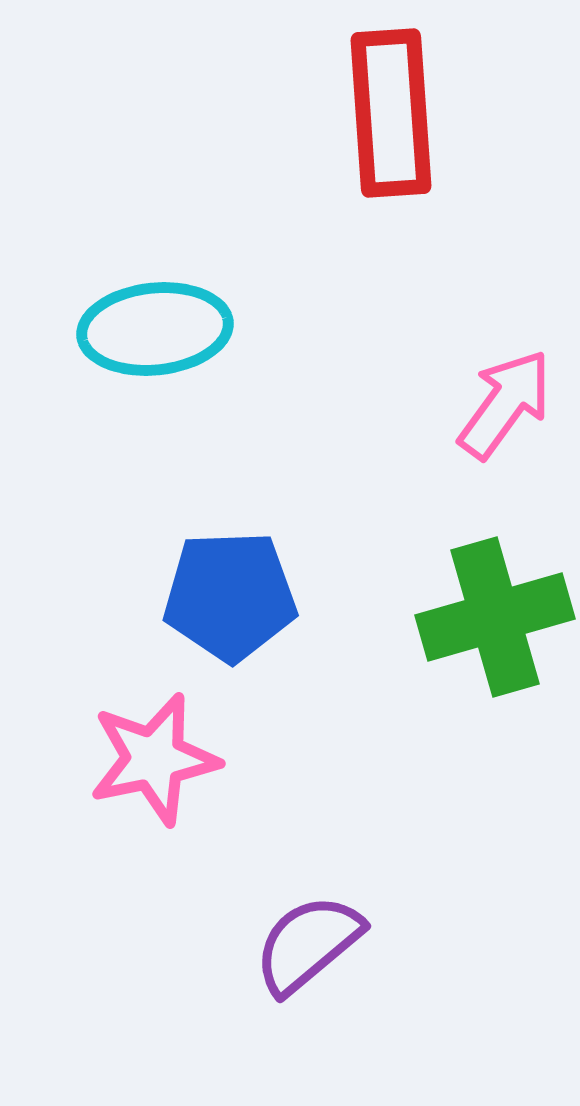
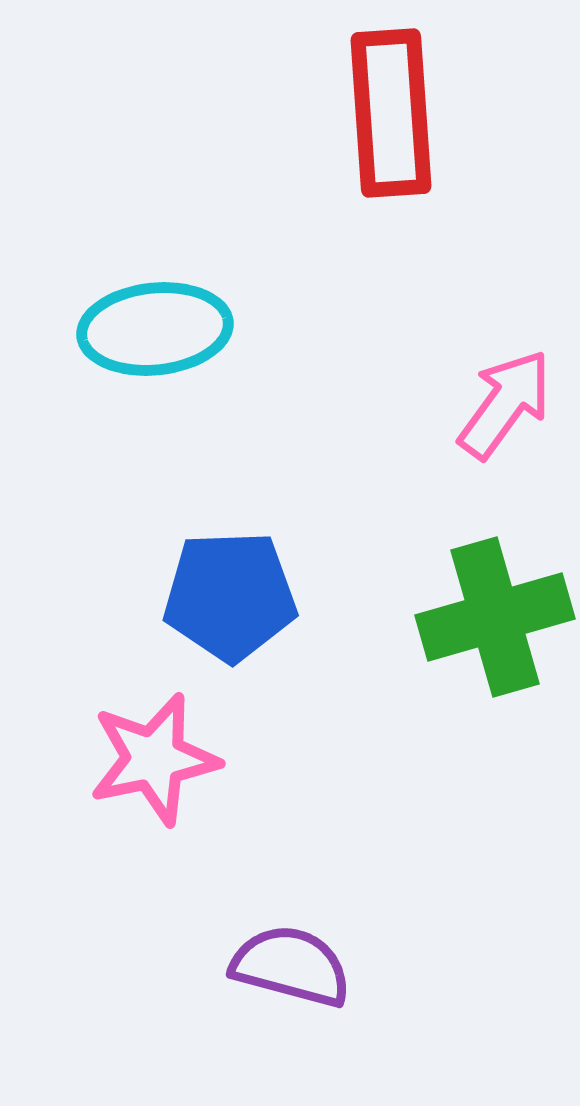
purple semicircle: moved 17 px left, 22 px down; rotated 55 degrees clockwise
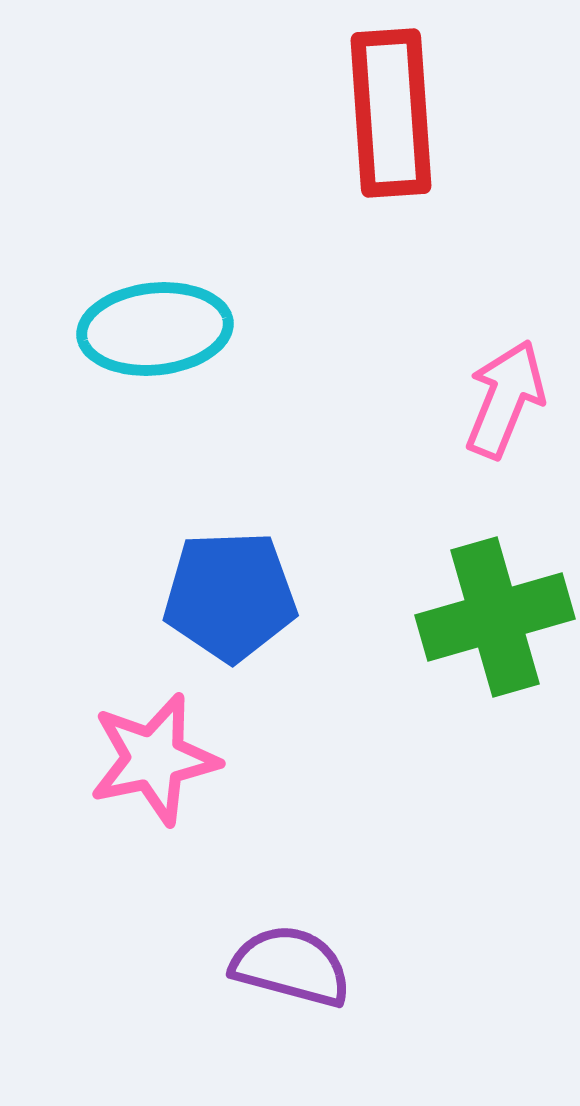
pink arrow: moved 5 px up; rotated 14 degrees counterclockwise
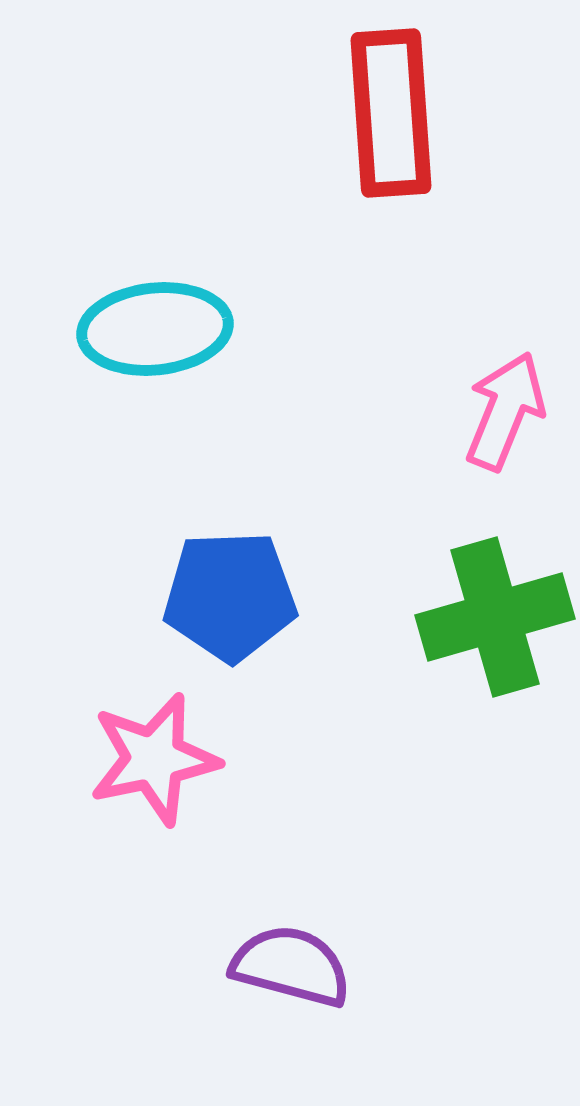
pink arrow: moved 12 px down
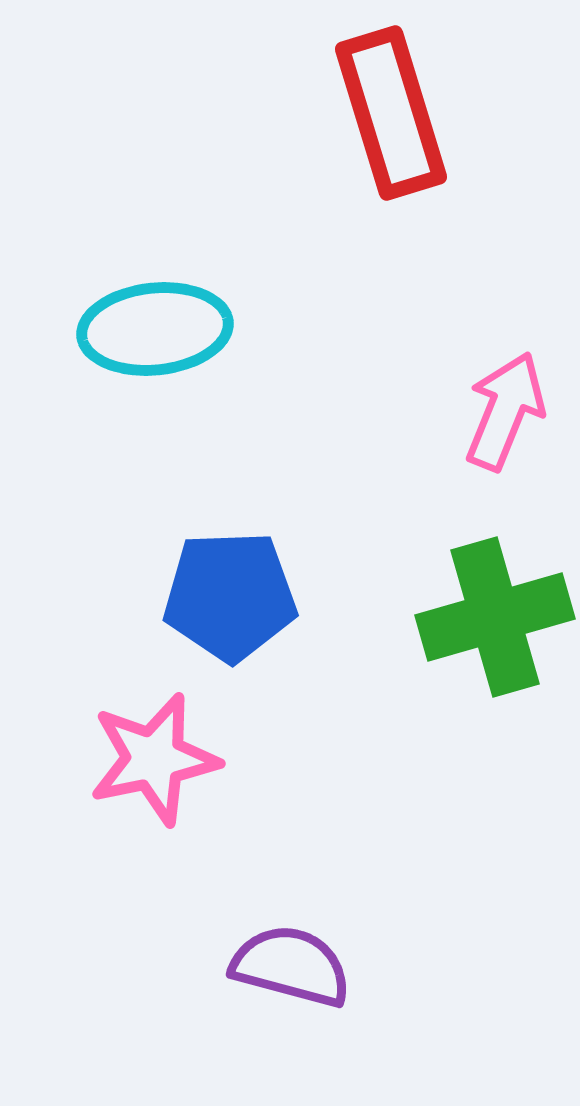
red rectangle: rotated 13 degrees counterclockwise
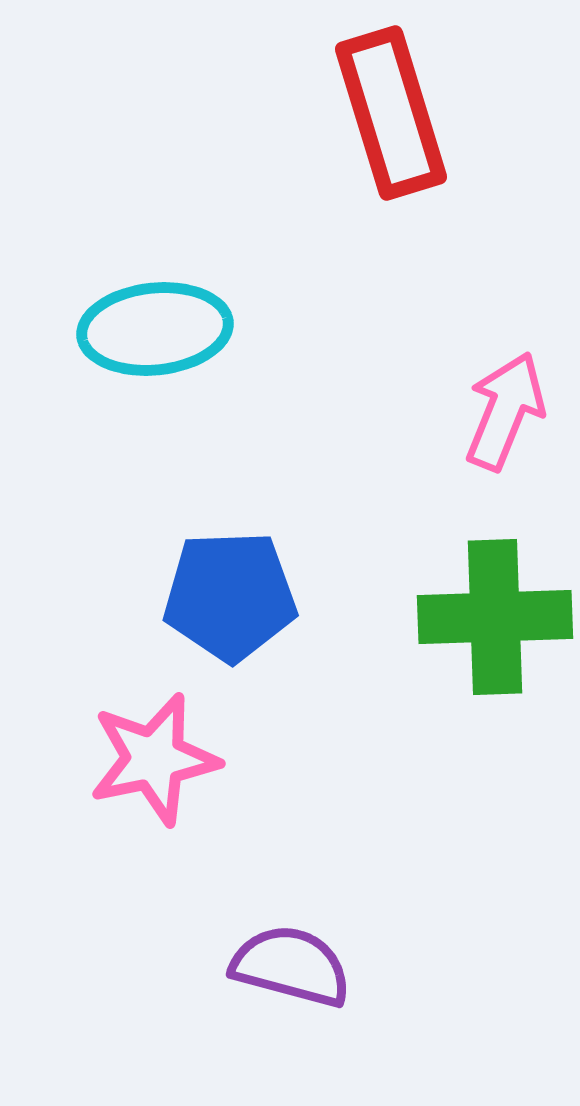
green cross: rotated 14 degrees clockwise
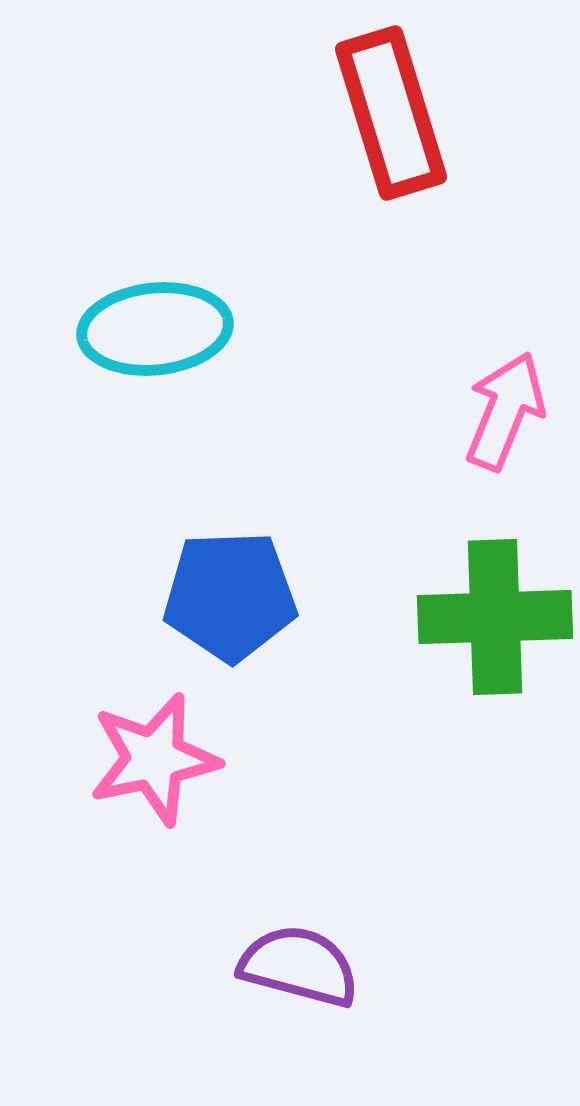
purple semicircle: moved 8 px right
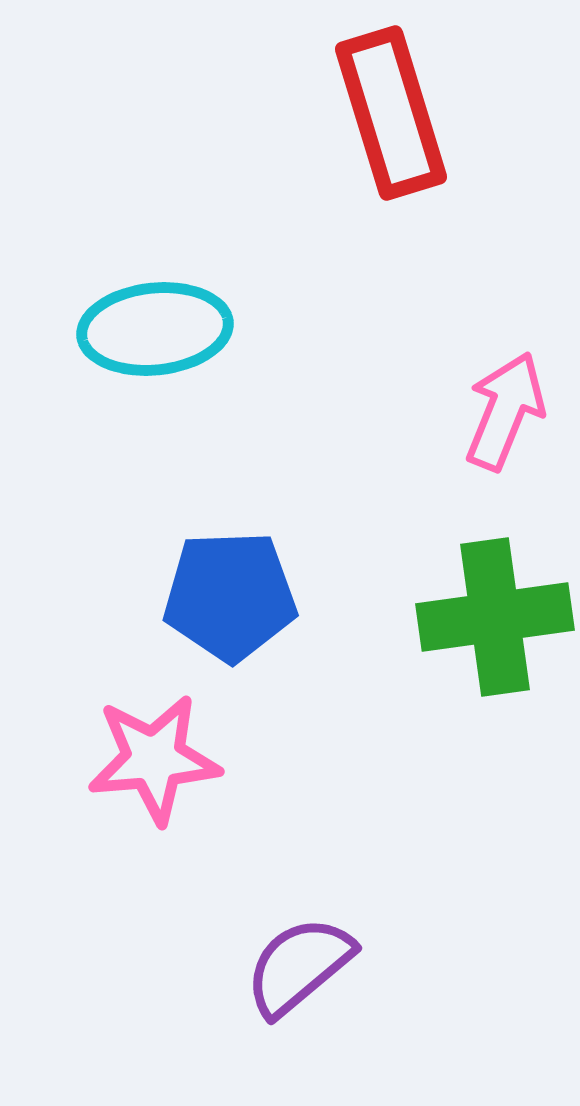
green cross: rotated 6 degrees counterclockwise
pink star: rotated 7 degrees clockwise
purple semicircle: rotated 55 degrees counterclockwise
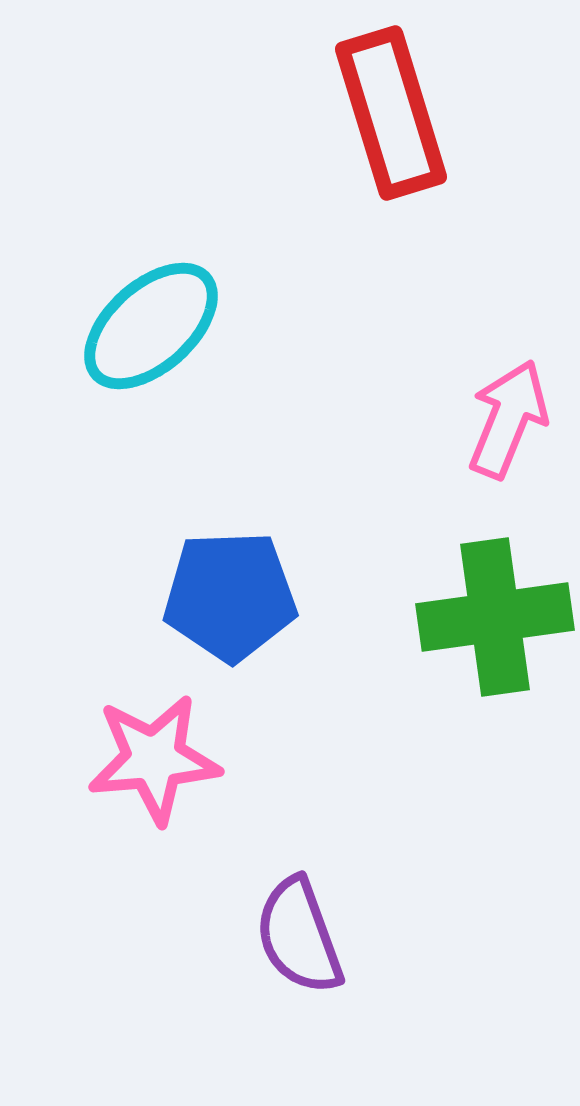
cyan ellipse: moved 4 px left, 3 px up; rotated 36 degrees counterclockwise
pink arrow: moved 3 px right, 8 px down
purple semicircle: moved 30 px up; rotated 70 degrees counterclockwise
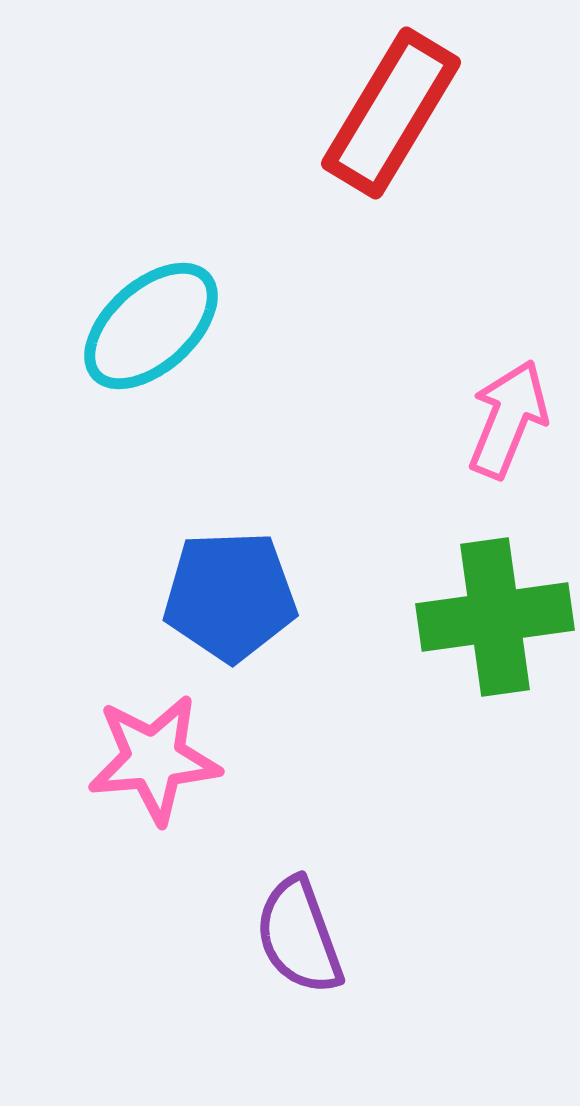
red rectangle: rotated 48 degrees clockwise
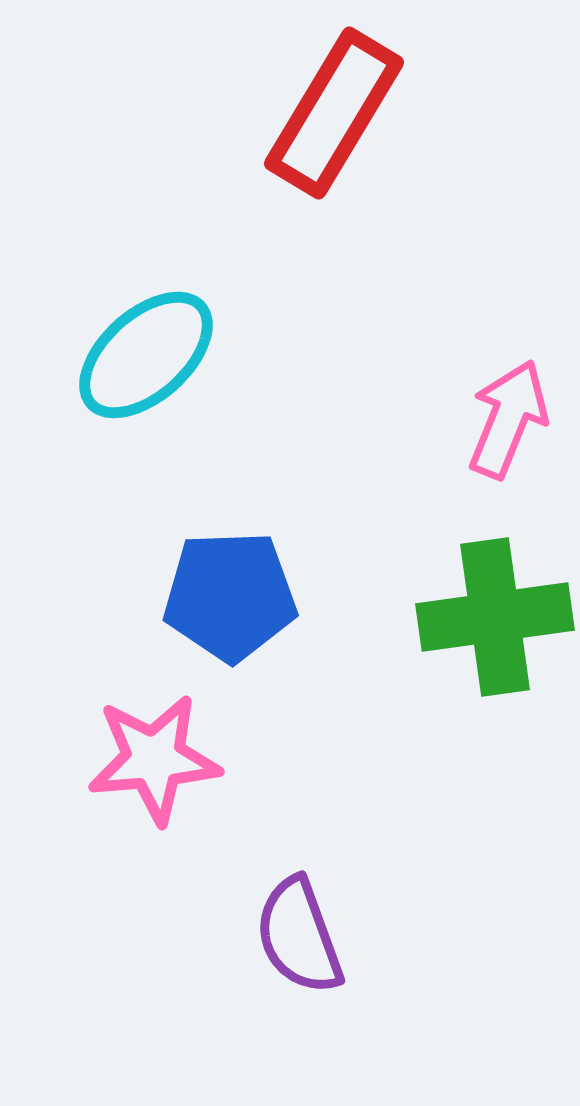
red rectangle: moved 57 px left
cyan ellipse: moved 5 px left, 29 px down
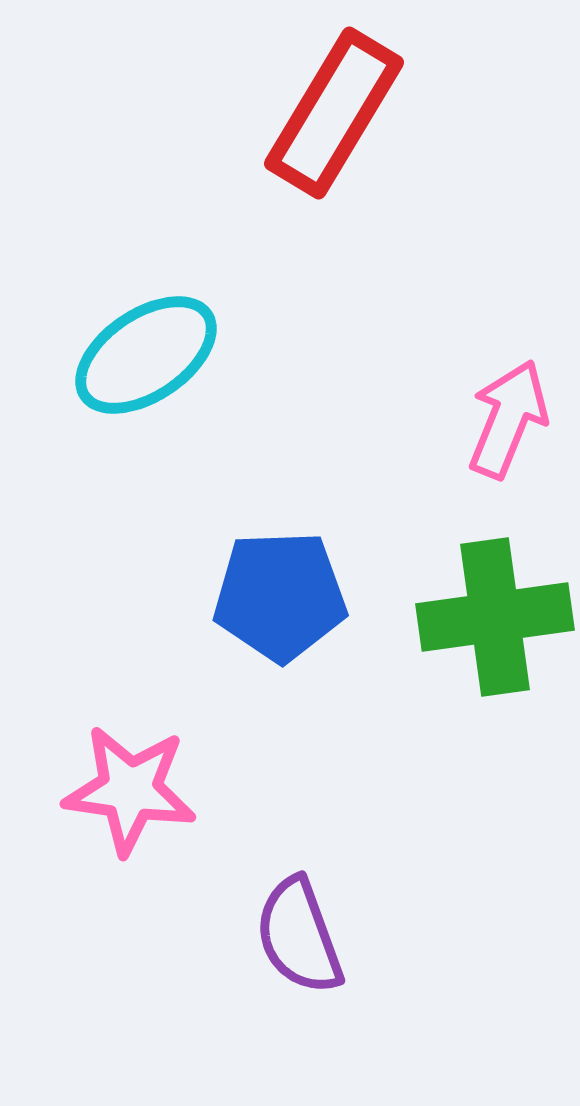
cyan ellipse: rotated 8 degrees clockwise
blue pentagon: moved 50 px right
pink star: moved 24 px left, 31 px down; rotated 13 degrees clockwise
